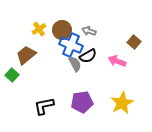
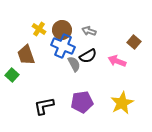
yellow cross: rotated 24 degrees counterclockwise
blue cross: moved 8 px left, 1 px down
brown trapezoid: rotated 70 degrees counterclockwise
gray semicircle: moved 1 px left
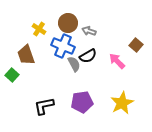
brown circle: moved 6 px right, 7 px up
brown square: moved 2 px right, 3 px down
pink arrow: rotated 24 degrees clockwise
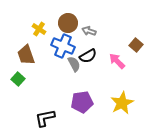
green square: moved 6 px right, 4 px down
black L-shape: moved 1 px right, 12 px down
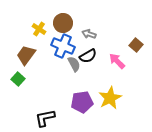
brown circle: moved 5 px left
gray arrow: moved 3 px down
brown trapezoid: rotated 55 degrees clockwise
yellow star: moved 12 px left, 5 px up
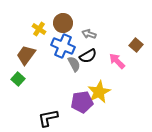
yellow star: moved 11 px left, 6 px up
black L-shape: moved 3 px right
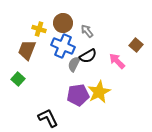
yellow cross: rotated 16 degrees counterclockwise
gray arrow: moved 2 px left, 3 px up; rotated 32 degrees clockwise
brown trapezoid: moved 1 px right, 5 px up; rotated 15 degrees counterclockwise
gray semicircle: rotated 126 degrees counterclockwise
purple pentagon: moved 4 px left, 7 px up
black L-shape: rotated 75 degrees clockwise
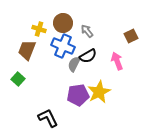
brown square: moved 5 px left, 9 px up; rotated 24 degrees clockwise
pink arrow: rotated 24 degrees clockwise
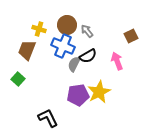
brown circle: moved 4 px right, 2 px down
